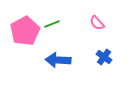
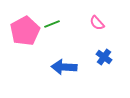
blue arrow: moved 6 px right, 7 px down
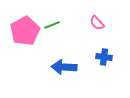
green line: moved 1 px down
blue cross: rotated 28 degrees counterclockwise
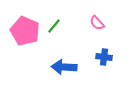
green line: moved 2 px right, 1 px down; rotated 28 degrees counterclockwise
pink pentagon: rotated 20 degrees counterclockwise
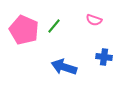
pink semicircle: moved 3 px left, 3 px up; rotated 28 degrees counterclockwise
pink pentagon: moved 1 px left, 1 px up
blue arrow: rotated 15 degrees clockwise
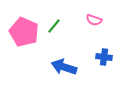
pink pentagon: moved 2 px down
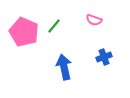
blue cross: rotated 28 degrees counterclockwise
blue arrow: rotated 60 degrees clockwise
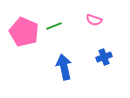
green line: rotated 28 degrees clockwise
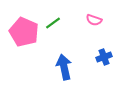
green line: moved 1 px left, 3 px up; rotated 14 degrees counterclockwise
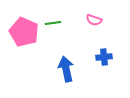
green line: rotated 28 degrees clockwise
blue cross: rotated 14 degrees clockwise
blue arrow: moved 2 px right, 2 px down
